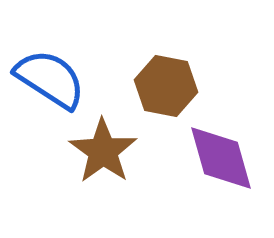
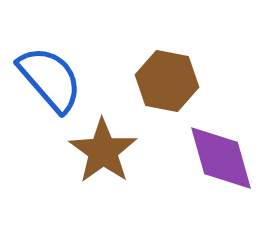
blue semicircle: rotated 16 degrees clockwise
brown hexagon: moved 1 px right, 5 px up
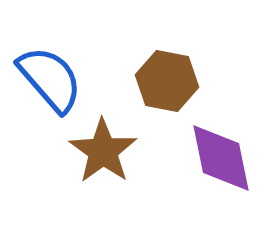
purple diamond: rotated 4 degrees clockwise
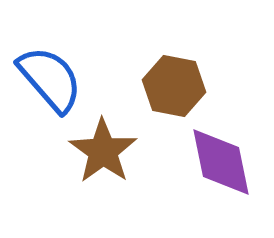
brown hexagon: moved 7 px right, 5 px down
purple diamond: moved 4 px down
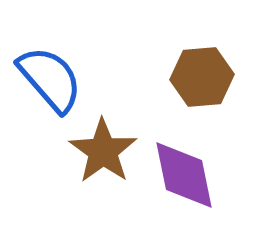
brown hexagon: moved 28 px right, 9 px up; rotated 16 degrees counterclockwise
purple diamond: moved 37 px left, 13 px down
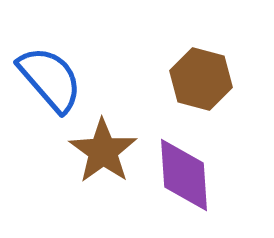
brown hexagon: moved 1 px left, 2 px down; rotated 20 degrees clockwise
purple diamond: rotated 8 degrees clockwise
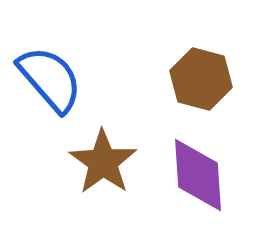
brown star: moved 11 px down
purple diamond: moved 14 px right
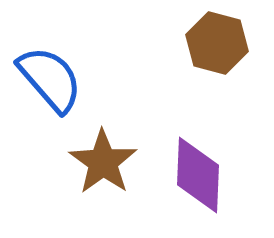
brown hexagon: moved 16 px right, 36 px up
purple diamond: rotated 6 degrees clockwise
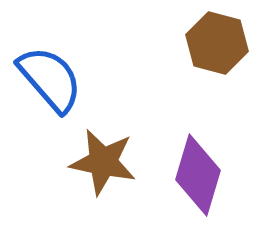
brown star: rotated 24 degrees counterclockwise
purple diamond: rotated 14 degrees clockwise
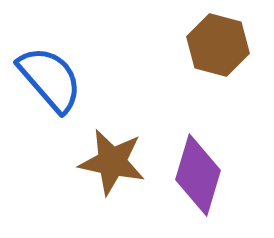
brown hexagon: moved 1 px right, 2 px down
brown star: moved 9 px right
